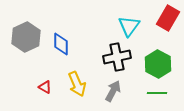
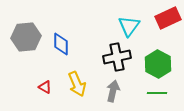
red rectangle: rotated 35 degrees clockwise
gray hexagon: rotated 20 degrees clockwise
gray arrow: rotated 15 degrees counterclockwise
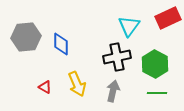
green hexagon: moved 3 px left
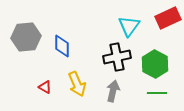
blue diamond: moved 1 px right, 2 px down
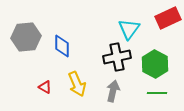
cyan triangle: moved 3 px down
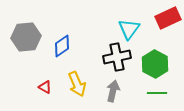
blue diamond: rotated 55 degrees clockwise
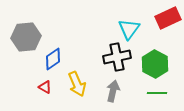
blue diamond: moved 9 px left, 13 px down
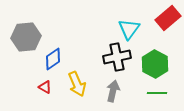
red rectangle: rotated 15 degrees counterclockwise
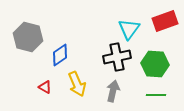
red rectangle: moved 3 px left, 3 px down; rotated 20 degrees clockwise
gray hexagon: moved 2 px right; rotated 20 degrees clockwise
blue diamond: moved 7 px right, 4 px up
green hexagon: rotated 24 degrees counterclockwise
green line: moved 1 px left, 2 px down
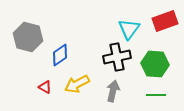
yellow arrow: rotated 85 degrees clockwise
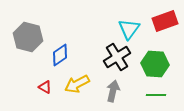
black cross: rotated 20 degrees counterclockwise
